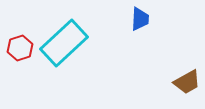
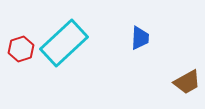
blue trapezoid: moved 19 px down
red hexagon: moved 1 px right, 1 px down
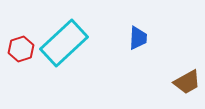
blue trapezoid: moved 2 px left
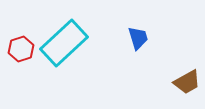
blue trapezoid: rotated 20 degrees counterclockwise
